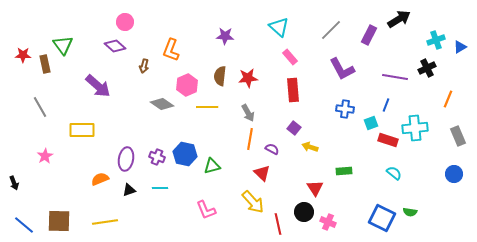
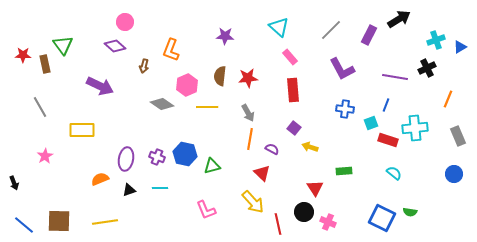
purple arrow at (98, 86): moved 2 px right; rotated 16 degrees counterclockwise
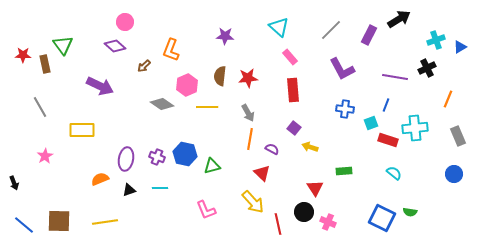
brown arrow at (144, 66): rotated 32 degrees clockwise
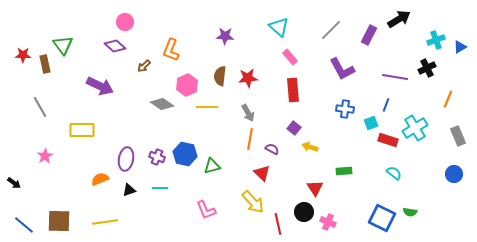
cyan cross at (415, 128): rotated 25 degrees counterclockwise
black arrow at (14, 183): rotated 32 degrees counterclockwise
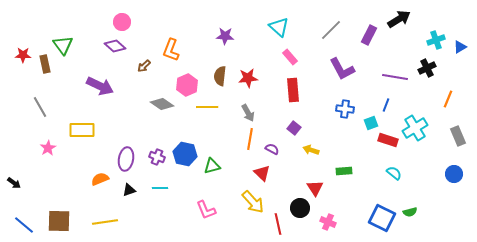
pink circle at (125, 22): moved 3 px left
yellow arrow at (310, 147): moved 1 px right, 3 px down
pink star at (45, 156): moved 3 px right, 8 px up
black circle at (304, 212): moved 4 px left, 4 px up
green semicircle at (410, 212): rotated 24 degrees counterclockwise
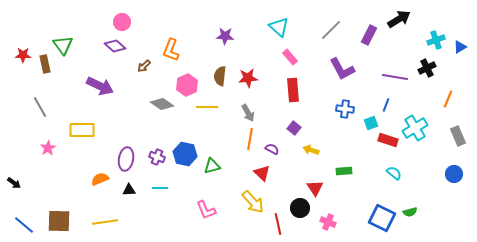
black triangle at (129, 190): rotated 16 degrees clockwise
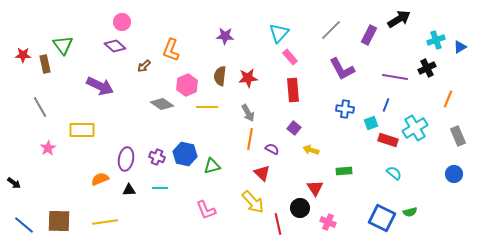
cyan triangle at (279, 27): moved 6 px down; rotated 30 degrees clockwise
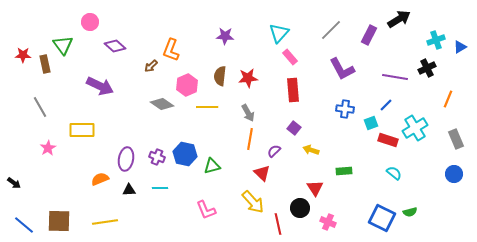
pink circle at (122, 22): moved 32 px left
brown arrow at (144, 66): moved 7 px right
blue line at (386, 105): rotated 24 degrees clockwise
gray rectangle at (458, 136): moved 2 px left, 3 px down
purple semicircle at (272, 149): moved 2 px right, 2 px down; rotated 72 degrees counterclockwise
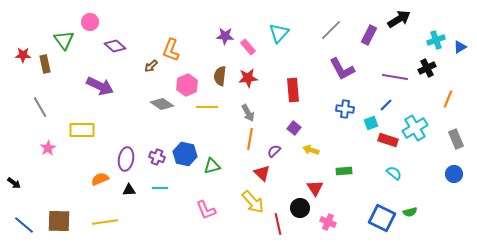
green triangle at (63, 45): moved 1 px right, 5 px up
pink rectangle at (290, 57): moved 42 px left, 10 px up
